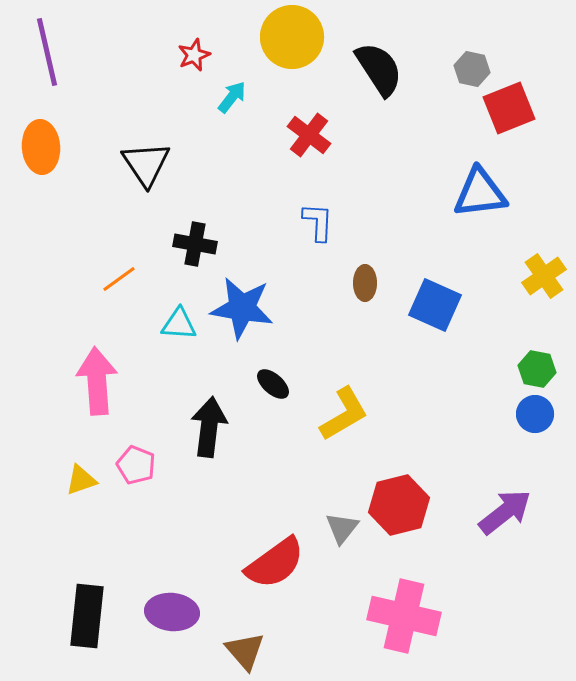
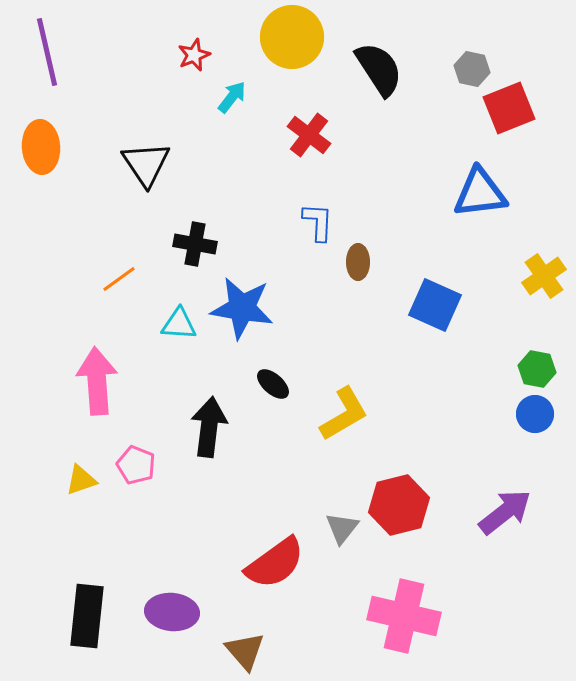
brown ellipse: moved 7 px left, 21 px up
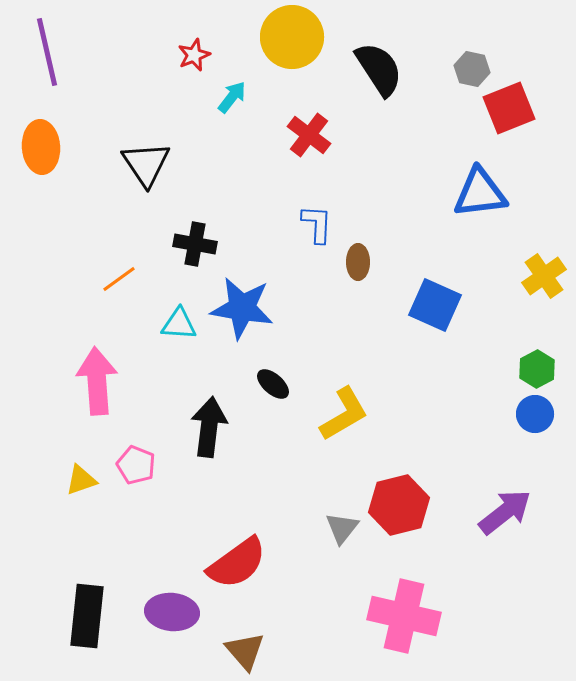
blue L-shape: moved 1 px left, 2 px down
green hexagon: rotated 21 degrees clockwise
red semicircle: moved 38 px left
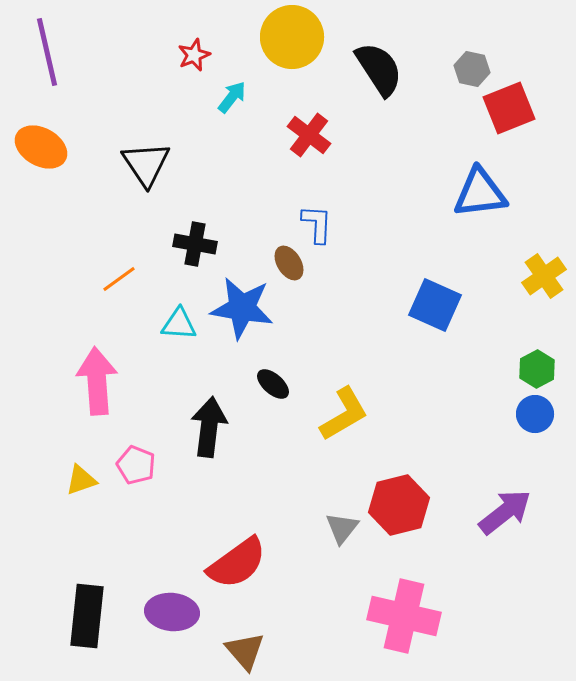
orange ellipse: rotated 57 degrees counterclockwise
brown ellipse: moved 69 px left, 1 px down; rotated 32 degrees counterclockwise
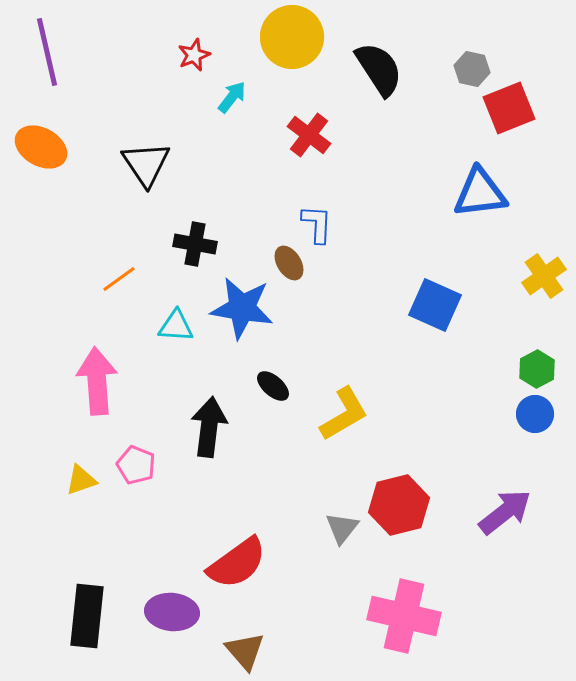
cyan triangle: moved 3 px left, 2 px down
black ellipse: moved 2 px down
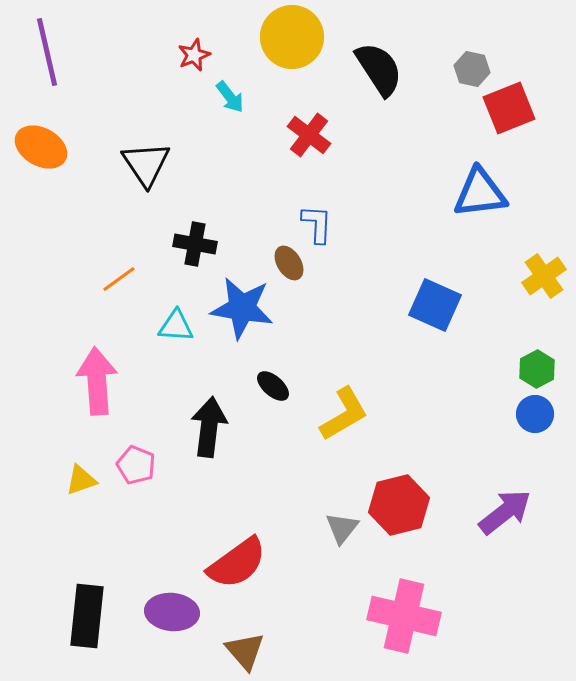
cyan arrow: moved 2 px left; rotated 104 degrees clockwise
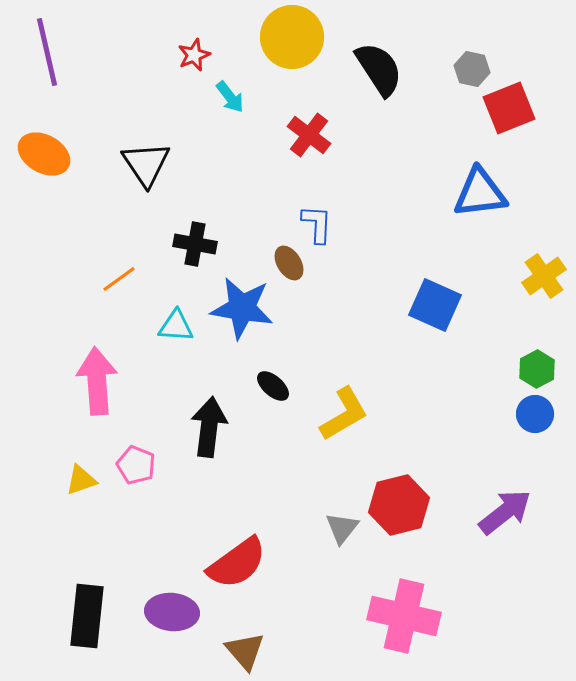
orange ellipse: moved 3 px right, 7 px down
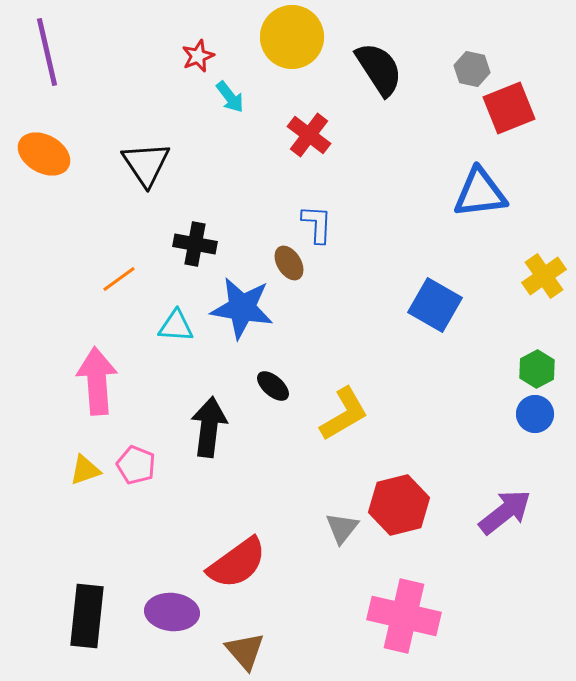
red star: moved 4 px right, 1 px down
blue square: rotated 6 degrees clockwise
yellow triangle: moved 4 px right, 10 px up
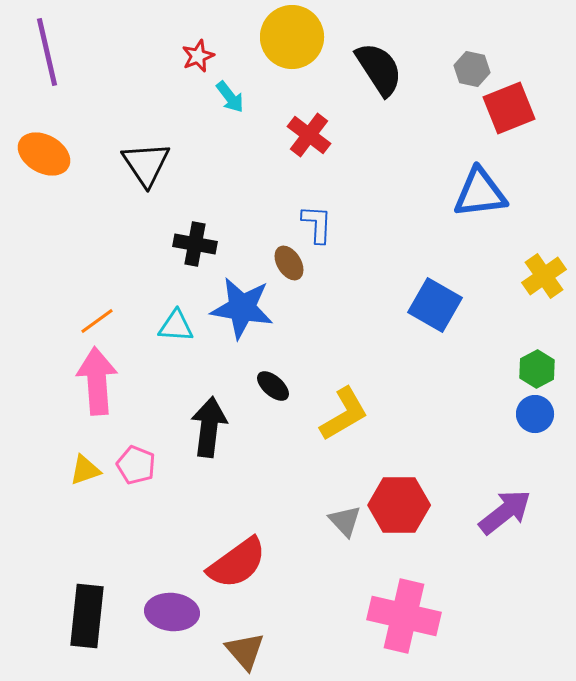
orange line: moved 22 px left, 42 px down
red hexagon: rotated 14 degrees clockwise
gray triangle: moved 3 px right, 7 px up; rotated 21 degrees counterclockwise
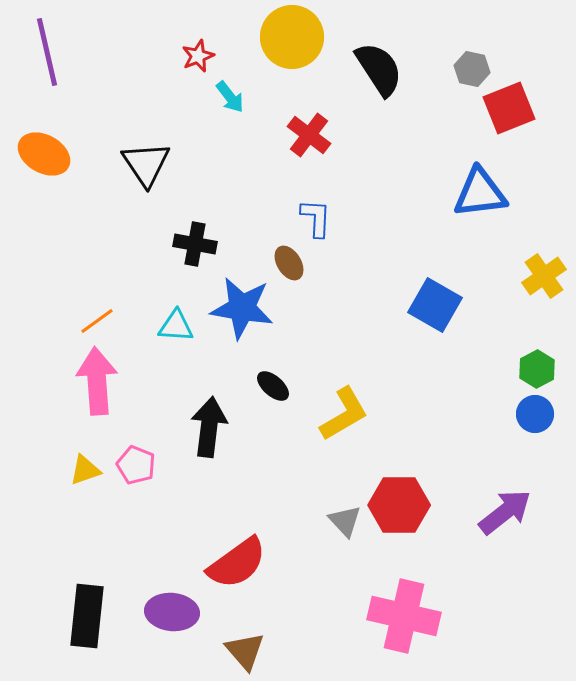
blue L-shape: moved 1 px left, 6 px up
